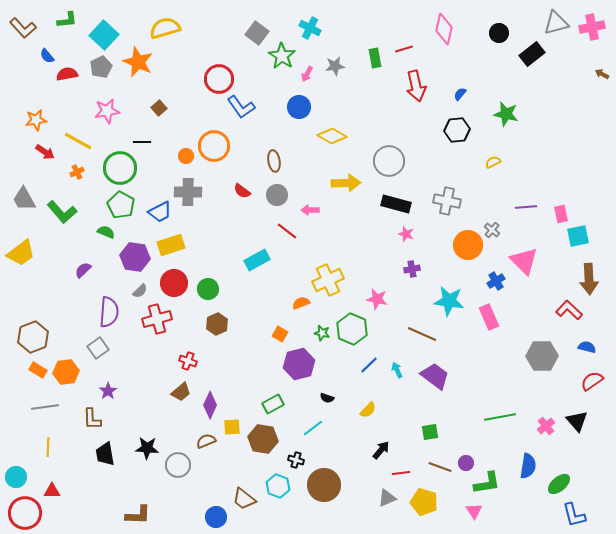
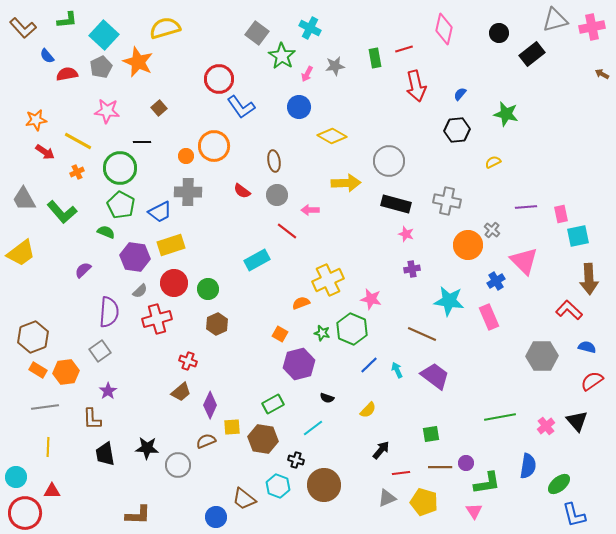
gray triangle at (556, 23): moved 1 px left, 3 px up
pink star at (107, 111): rotated 15 degrees clockwise
pink star at (377, 299): moved 6 px left
gray square at (98, 348): moved 2 px right, 3 px down
green square at (430, 432): moved 1 px right, 2 px down
brown line at (440, 467): rotated 20 degrees counterclockwise
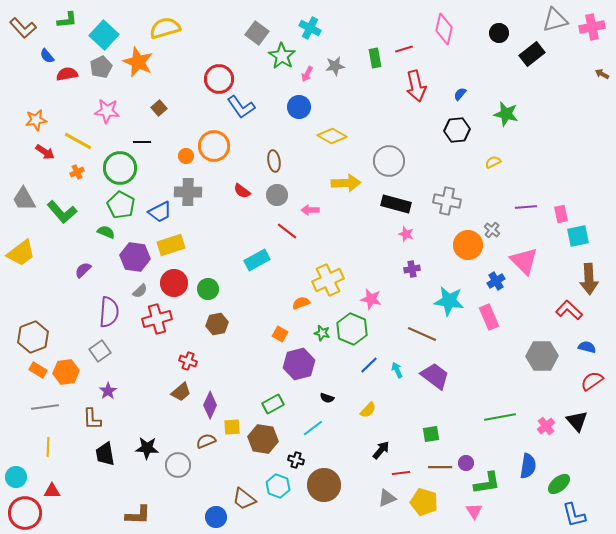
brown hexagon at (217, 324): rotated 15 degrees clockwise
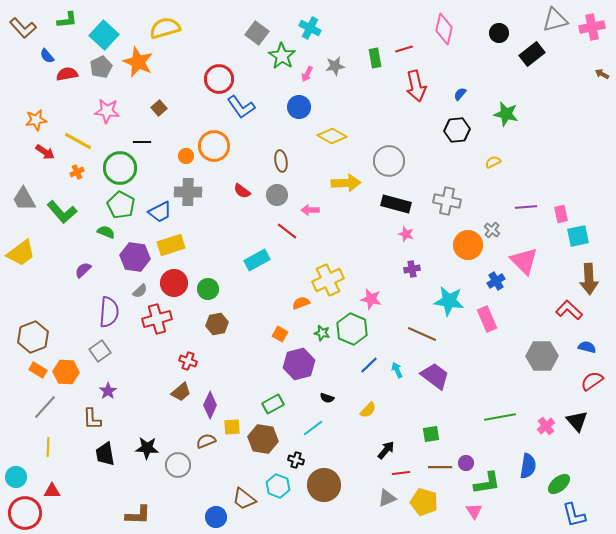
brown ellipse at (274, 161): moved 7 px right
pink rectangle at (489, 317): moved 2 px left, 2 px down
orange hexagon at (66, 372): rotated 10 degrees clockwise
gray line at (45, 407): rotated 40 degrees counterclockwise
black arrow at (381, 450): moved 5 px right
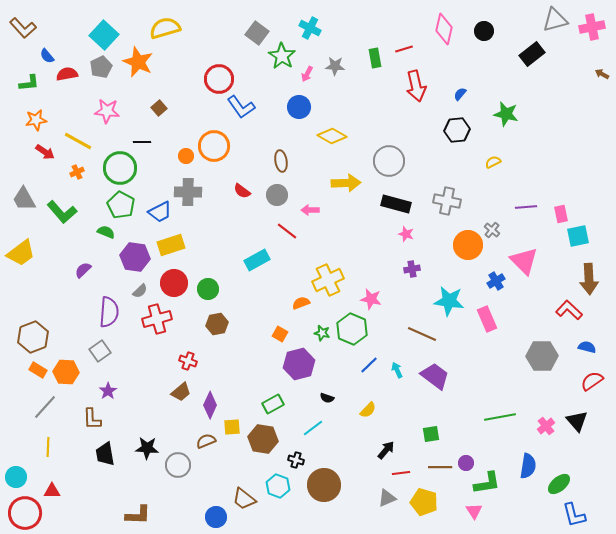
green L-shape at (67, 20): moved 38 px left, 63 px down
black circle at (499, 33): moved 15 px left, 2 px up
gray star at (335, 66): rotated 12 degrees clockwise
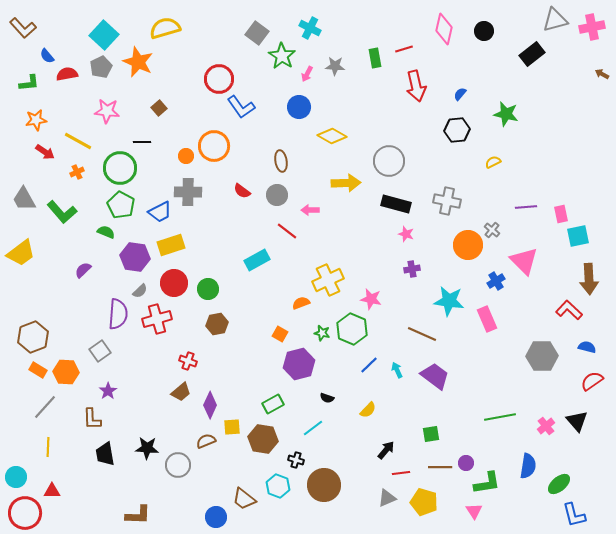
purple semicircle at (109, 312): moved 9 px right, 2 px down
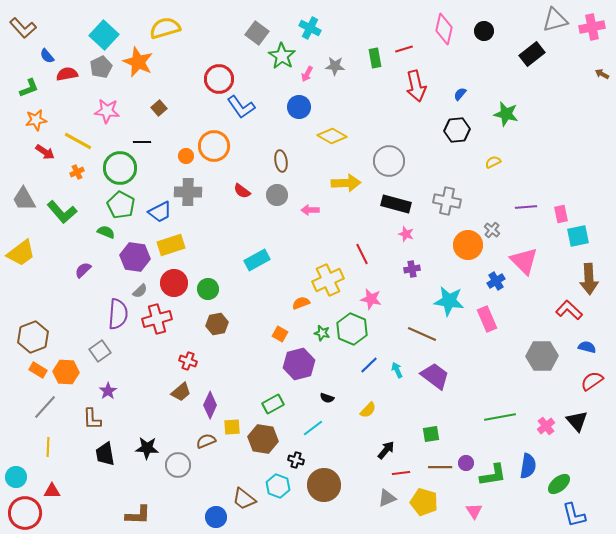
green L-shape at (29, 83): moved 5 px down; rotated 15 degrees counterclockwise
red line at (287, 231): moved 75 px right, 23 px down; rotated 25 degrees clockwise
green L-shape at (487, 483): moved 6 px right, 8 px up
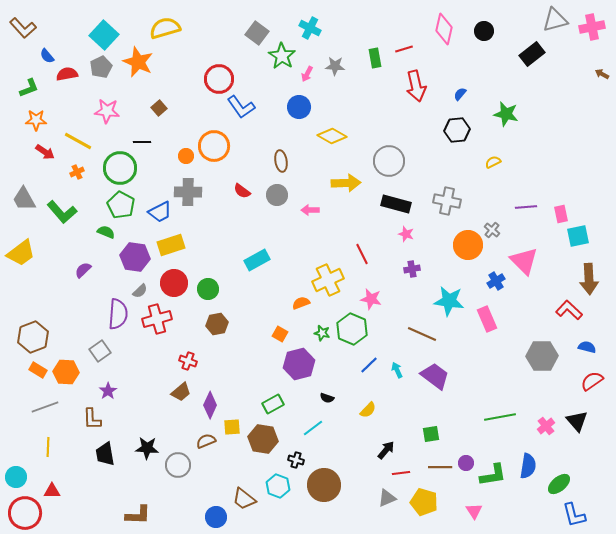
orange star at (36, 120): rotated 10 degrees clockwise
gray line at (45, 407): rotated 28 degrees clockwise
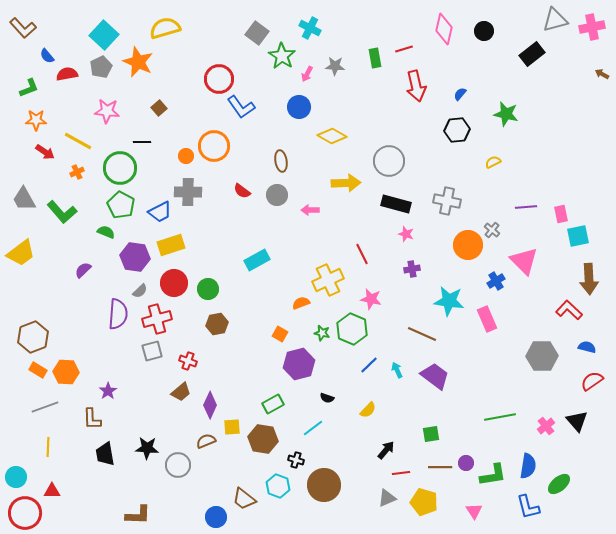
gray square at (100, 351): moved 52 px right; rotated 20 degrees clockwise
blue L-shape at (574, 515): moved 46 px left, 8 px up
